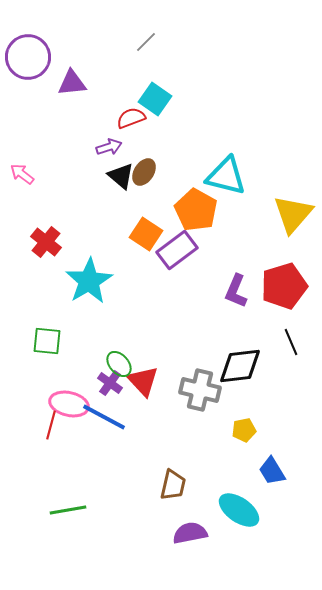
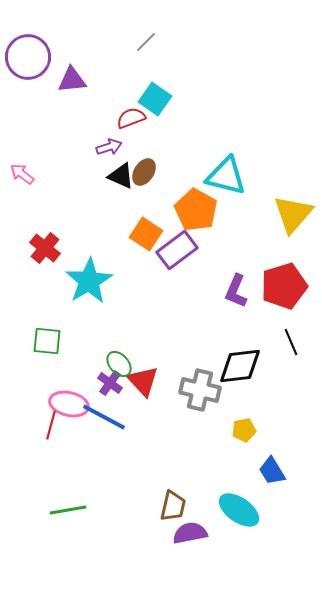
purple triangle: moved 3 px up
black triangle: rotated 16 degrees counterclockwise
red cross: moved 1 px left, 6 px down
brown trapezoid: moved 21 px down
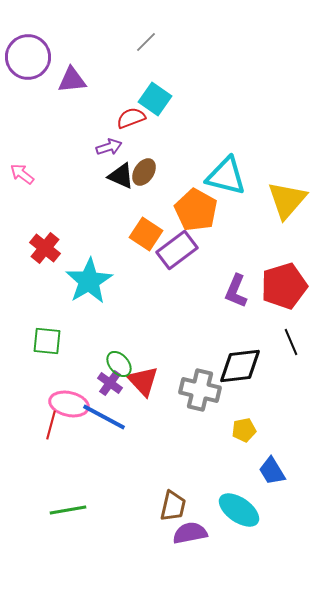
yellow triangle: moved 6 px left, 14 px up
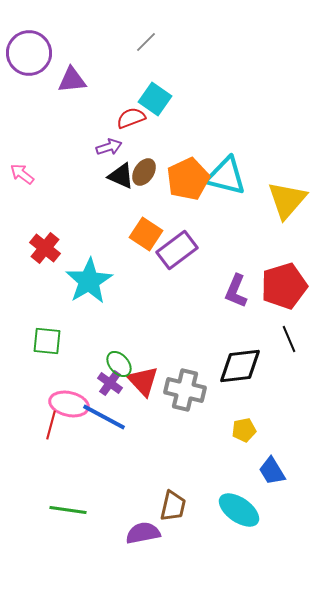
purple circle: moved 1 px right, 4 px up
orange pentagon: moved 8 px left, 31 px up; rotated 18 degrees clockwise
black line: moved 2 px left, 3 px up
gray cross: moved 15 px left
green line: rotated 18 degrees clockwise
purple semicircle: moved 47 px left
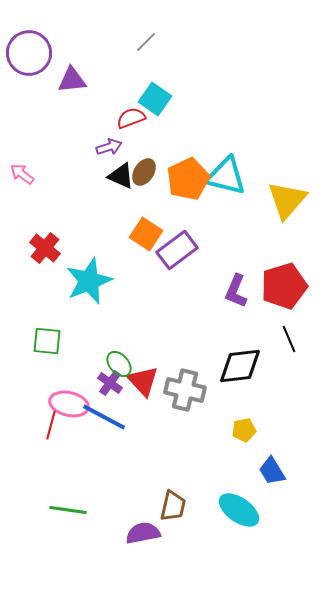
cyan star: rotated 9 degrees clockwise
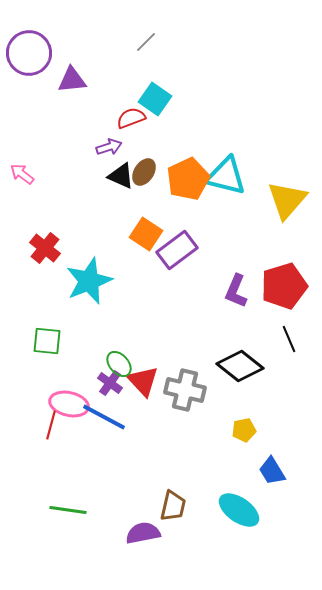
black diamond: rotated 45 degrees clockwise
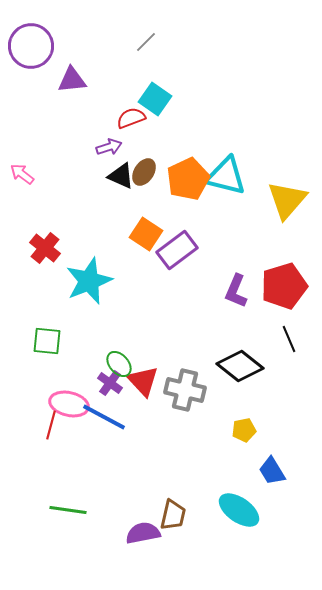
purple circle: moved 2 px right, 7 px up
brown trapezoid: moved 9 px down
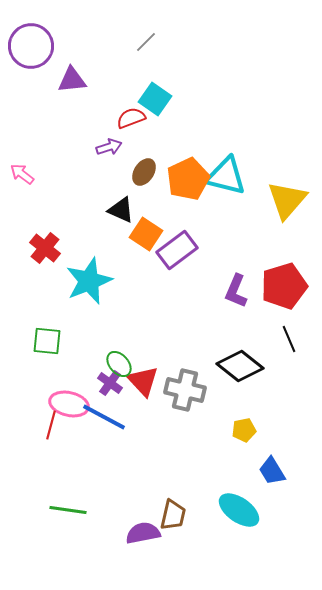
black triangle: moved 34 px down
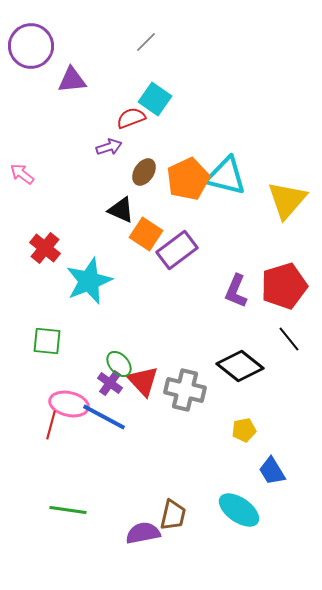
black line: rotated 16 degrees counterclockwise
